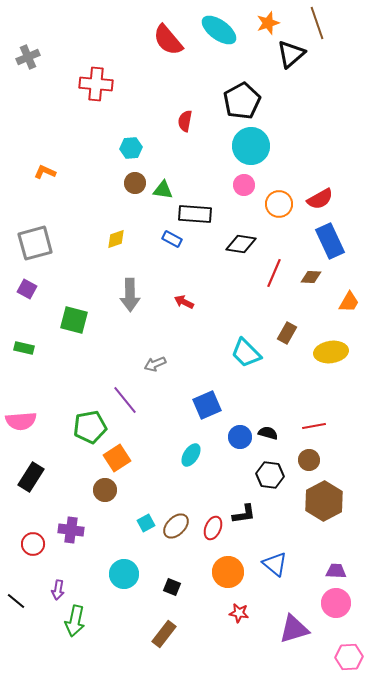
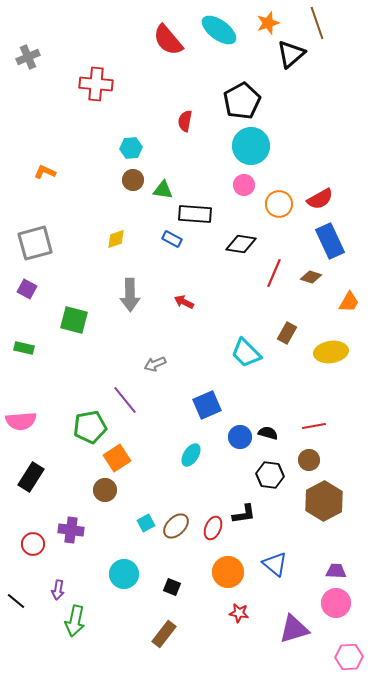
brown circle at (135, 183): moved 2 px left, 3 px up
brown diamond at (311, 277): rotated 15 degrees clockwise
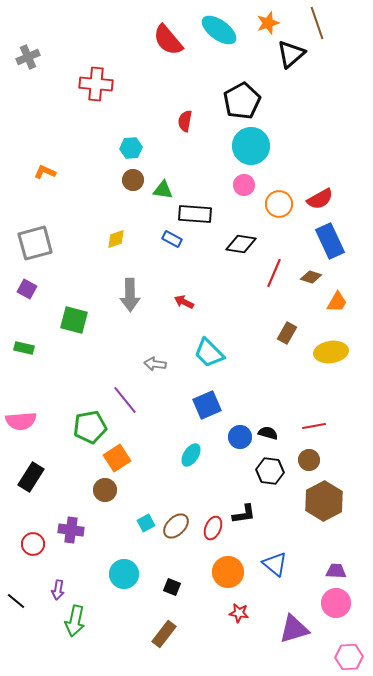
orange trapezoid at (349, 302): moved 12 px left
cyan trapezoid at (246, 353): moved 37 px left
gray arrow at (155, 364): rotated 30 degrees clockwise
black hexagon at (270, 475): moved 4 px up
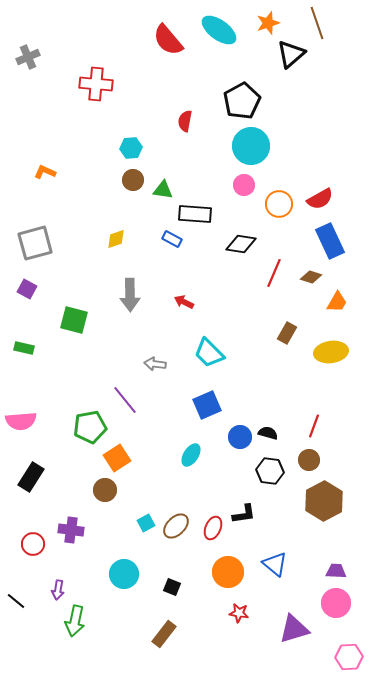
red line at (314, 426): rotated 60 degrees counterclockwise
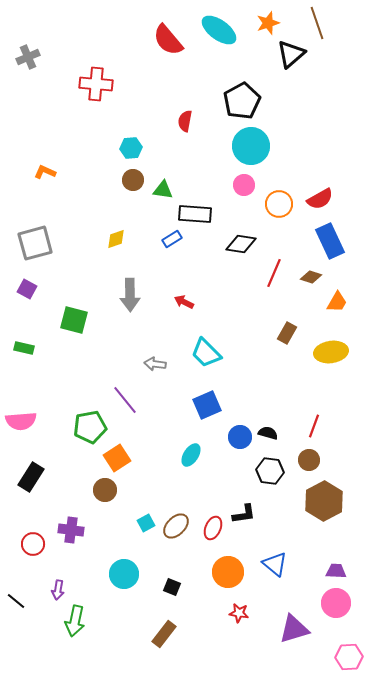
blue rectangle at (172, 239): rotated 60 degrees counterclockwise
cyan trapezoid at (209, 353): moved 3 px left
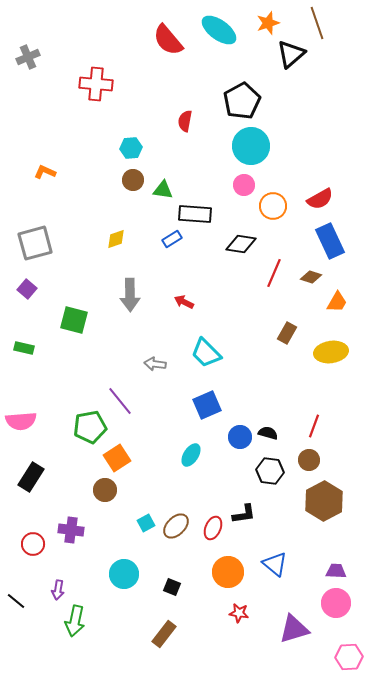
orange circle at (279, 204): moved 6 px left, 2 px down
purple square at (27, 289): rotated 12 degrees clockwise
purple line at (125, 400): moved 5 px left, 1 px down
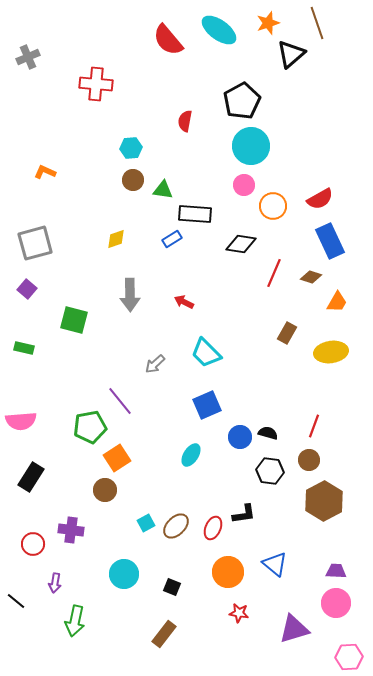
gray arrow at (155, 364): rotated 50 degrees counterclockwise
purple arrow at (58, 590): moved 3 px left, 7 px up
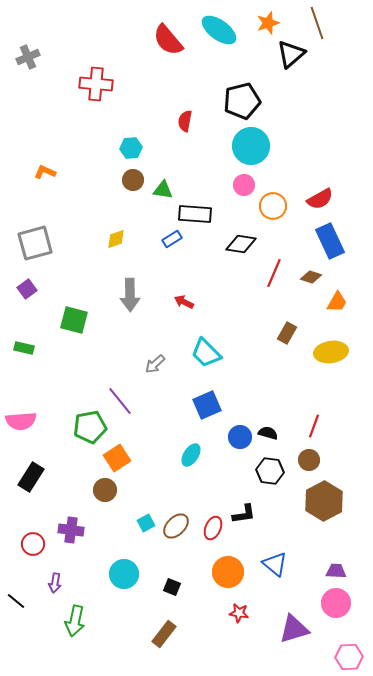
black pentagon at (242, 101): rotated 15 degrees clockwise
purple square at (27, 289): rotated 12 degrees clockwise
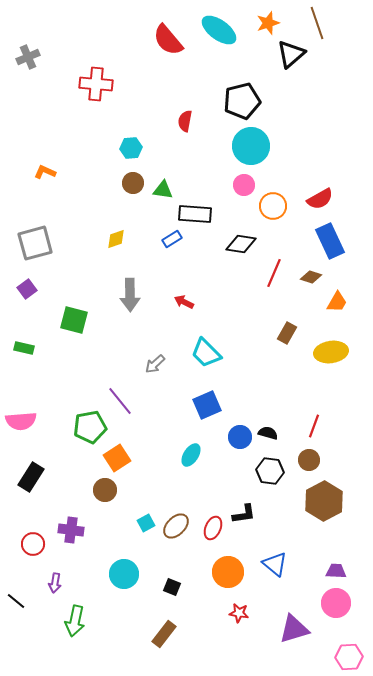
brown circle at (133, 180): moved 3 px down
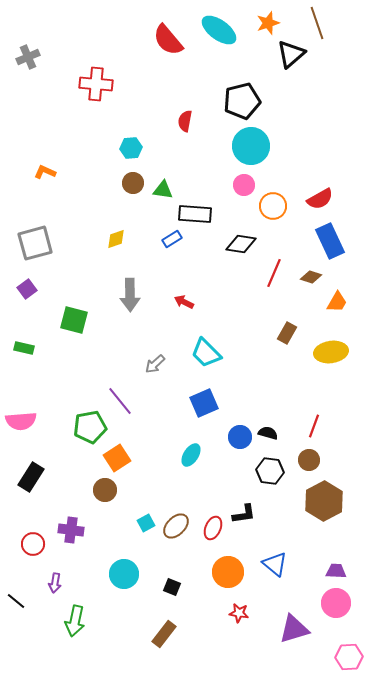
blue square at (207, 405): moved 3 px left, 2 px up
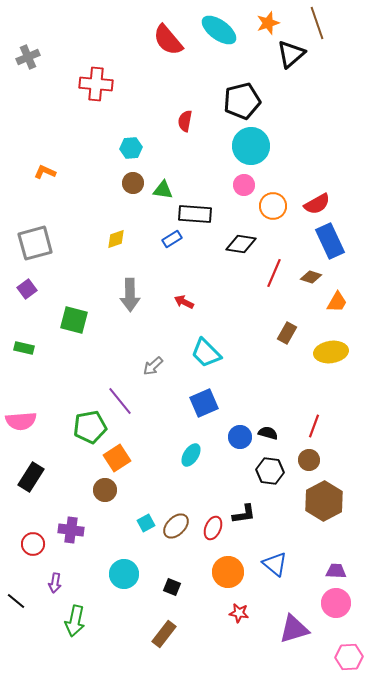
red semicircle at (320, 199): moved 3 px left, 5 px down
gray arrow at (155, 364): moved 2 px left, 2 px down
